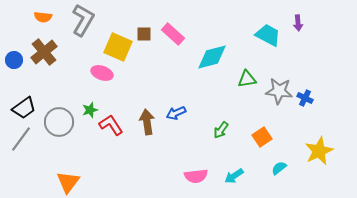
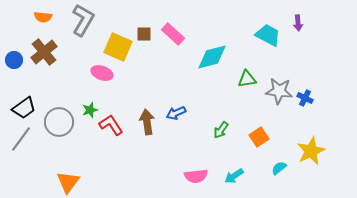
orange square: moved 3 px left
yellow star: moved 8 px left
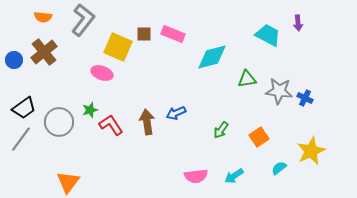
gray L-shape: rotated 8 degrees clockwise
pink rectangle: rotated 20 degrees counterclockwise
